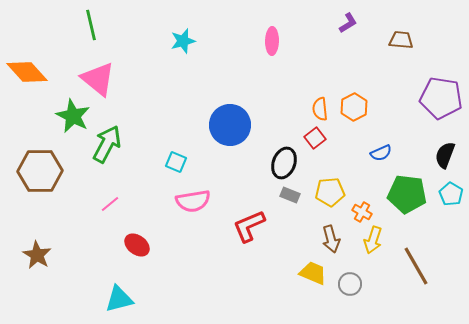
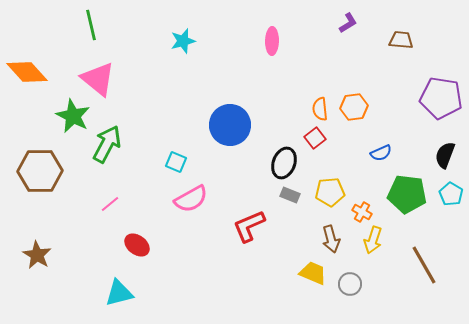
orange hexagon: rotated 20 degrees clockwise
pink semicircle: moved 2 px left, 2 px up; rotated 20 degrees counterclockwise
brown line: moved 8 px right, 1 px up
cyan triangle: moved 6 px up
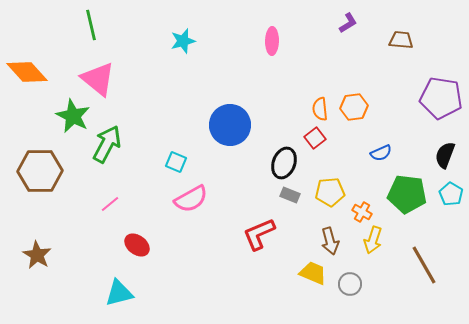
red L-shape: moved 10 px right, 8 px down
brown arrow: moved 1 px left, 2 px down
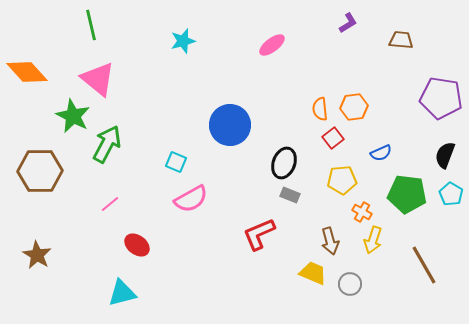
pink ellipse: moved 4 px down; rotated 52 degrees clockwise
red square: moved 18 px right
yellow pentagon: moved 12 px right, 12 px up
cyan triangle: moved 3 px right
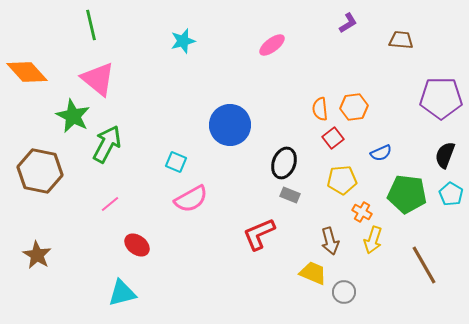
purple pentagon: rotated 9 degrees counterclockwise
brown hexagon: rotated 12 degrees clockwise
gray circle: moved 6 px left, 8 px down
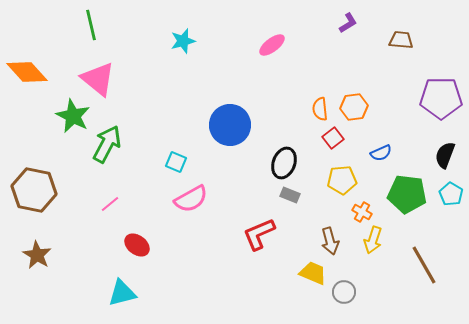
brown hexagon: moved 6 px left, 19 px down
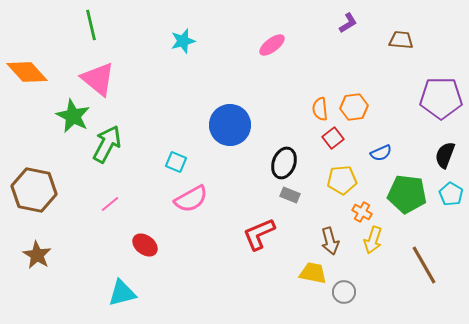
red ellipse: moved 8 px right
yellow trapezoid: rotated 12 degrees counterclockwise
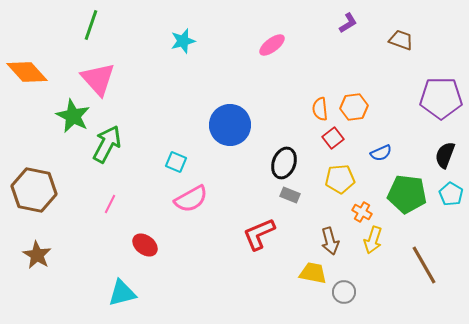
green line: rotated 32 degrees clockwise
brown trapezoid: rotated 15 degrees clockwise
pink triangle: rotated 9 degrees clockwise
yellow pentagon: moved 2 px left, 1 px up
pink line: rotated 24 degrees counterclockwise
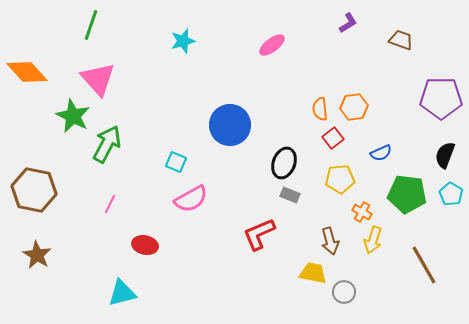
red ellipse: rotated 25 degrees counterclockwise
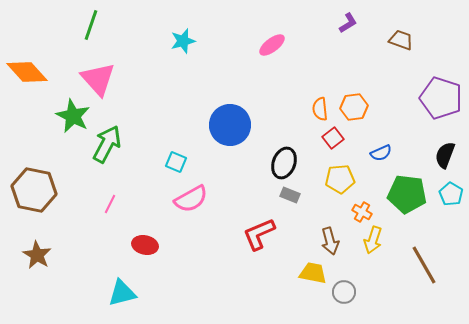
purple pentagon: rotated 18 degrees clockwise
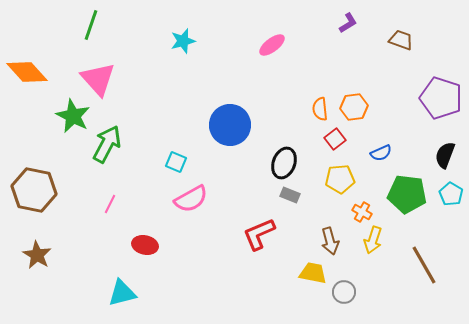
red square: moved 2 px right, 1 px down
